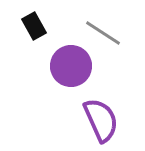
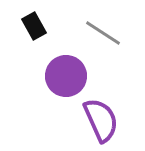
purple circle: moved 5 px left, 10 px down
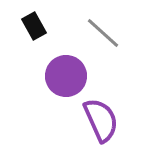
gray line: rotated 9 degrees clockwise
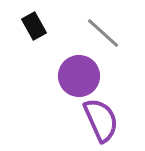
purple circle: moved 13 px right
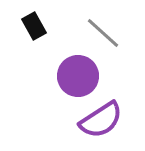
purple circle: moved 1 px left
purple semicircle: rotated 81 degrees clockwise
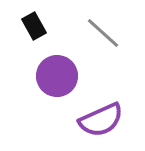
purple circle: moved 21 px left
purple semicircle: rotated 9 degrees clockwise
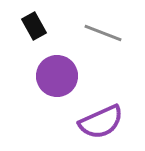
gray line: rotated 21 degrees counterclockwise
purple semicircle: moved 2 px down
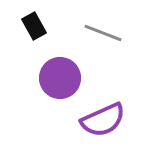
purple circle: moved 3 px right, 2 px down
purple semicircle: moved 2 px right, 2 px up
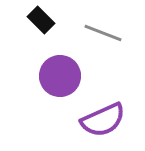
black rectangle: moved 7 px right, 6 px up; rotated 16 degrees counterclockwise
purple circle: moved 2 px up
